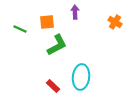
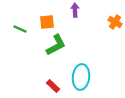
purple arrow: moved 2 px up
green L-shape: moved 1 px left
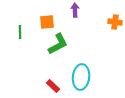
orange cross: rotated 24 degrees counterclockwise
green line: moved 3 px down; rotated 64 degrees clockwise
green L-shape: moved 2 px right, 1 px up
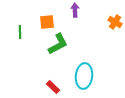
orange cross: rotated 24 degrees clockwise
cyan ellipse: moved 3 px right, 1 px up
red rectangle: moved 1 px down
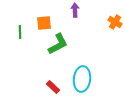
orange square: moved 3 px left, 1 px down
cyan ellipse: moved 2 px left, 3 px down
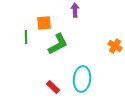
orange cross: moved 24 px down
green line: moved 6 px right, 5 px down
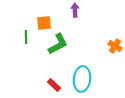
red rectangle: moved 1 px right, 2 px up
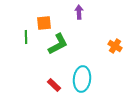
purple arrow: moved 4 px right, 2 px down
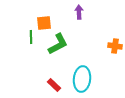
green line: moved 5 px right
orange cross: rotated 24 degrees counterclockwise
